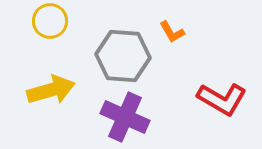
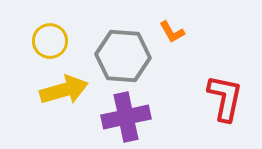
yellow circle: moved 20 px down
yellow arrow: moved 13 px right
red L-shape: moved 3 px right, 1 px up; rotated 108 degrees counterclockwise
purple cross: moved 1 px right; rotated 36 degrees counterclockwise
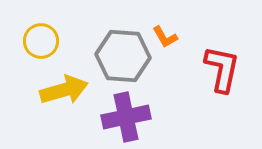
orange L-shape: moved 7 px left, 5 px down
yellow circle: moved 9 px left
red L-shape: moved 3 px left, 29 px up
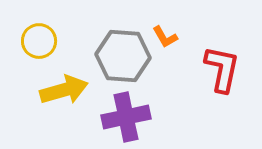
yellow circle: moved 2 px left
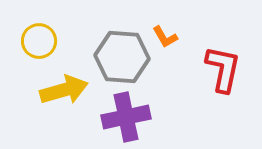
gray hexagon: moved 1 px left, 1 px down
red L-shape: moved 1 px right
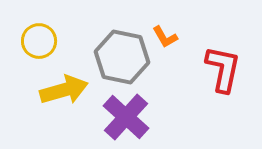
gray hexagon: rotated 8 degrees clockwise
purple cross: rotated 36 degrees counterclockwise
